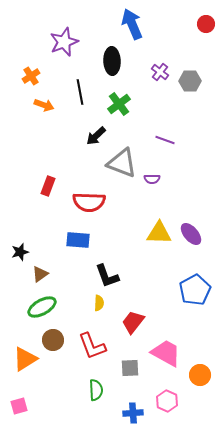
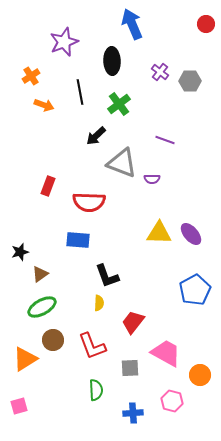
pink hexagon: moved 5 px right; rotated 10 degrees counterclockwise
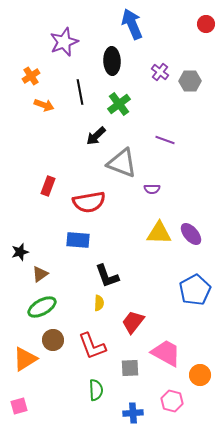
purple semicircle: moved 10 px down
red semicircle: rotated 12 degrees counterclockwise
